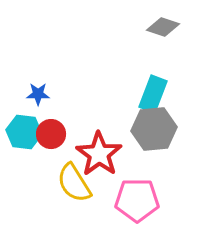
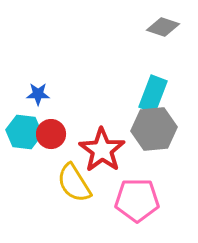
red star: moved 3 px right, 4 px up
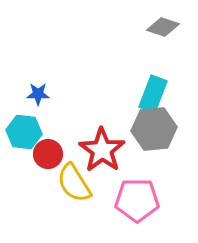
red circle: moved 3 px left, 20 px down
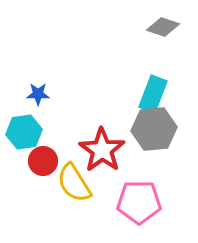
cyan hexagon: rotated 16 degrees counterclockwise
red circle: moved 5 px left, 7 px down
pink pentagon: moved 2 px right, 2 px down
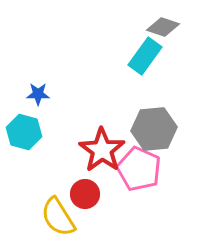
cyan rectangle: moved 8 px left, 38 px up; rotated 15 degrees clockwise
cyan hexagon: rotated 24 degrees clockwise
red circle: moved 42 px right, 33 px down
yellow semicircle: moved 16 px left, 34 px down
pink pentagon: moved 33 px up; rotated 24 degrees clockwise
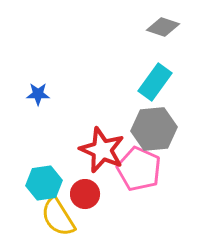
cyan rectangle: moved 10 px right, 26 px down
cyan hexagon: moved 20 px right, 51 px down; rotated 24 degrees counterclockwise
red star: rotated 12 degrees counterclockwise
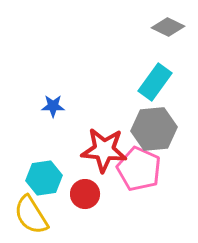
gray diamond: moved 5 px right; rotated 8 degrees clockwise
blue star: moved 15 px right, 12 px down
red star: moved 2 px right; rotated 18 degrees counterclockwise
cyan hexagon: moved 5 px up
yellow semicircle: moved 27 px left, 2 px up
